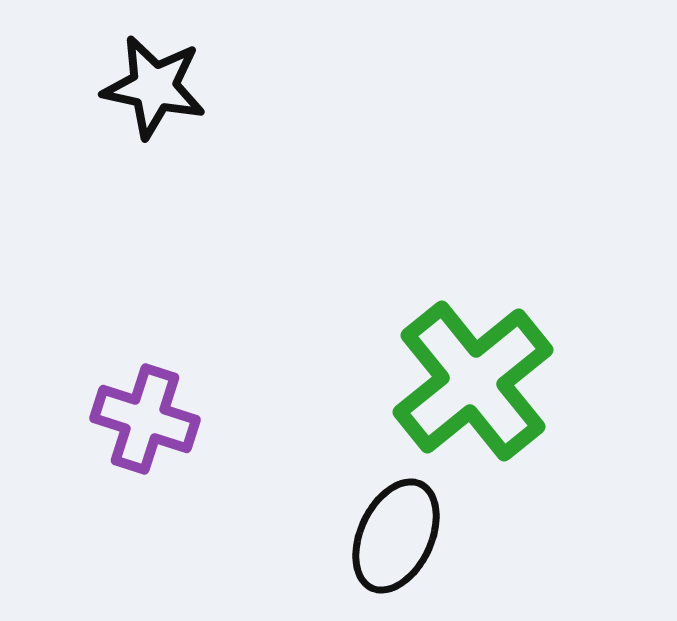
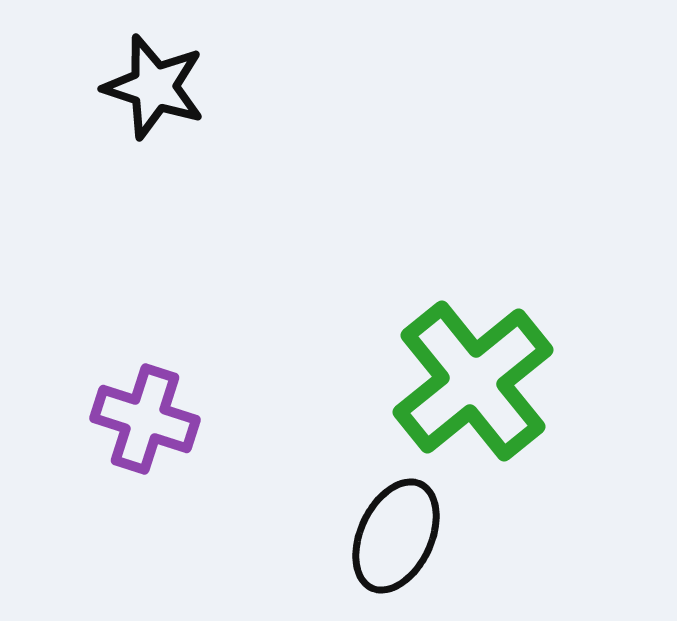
black star: rotated 6 degrees clockwise
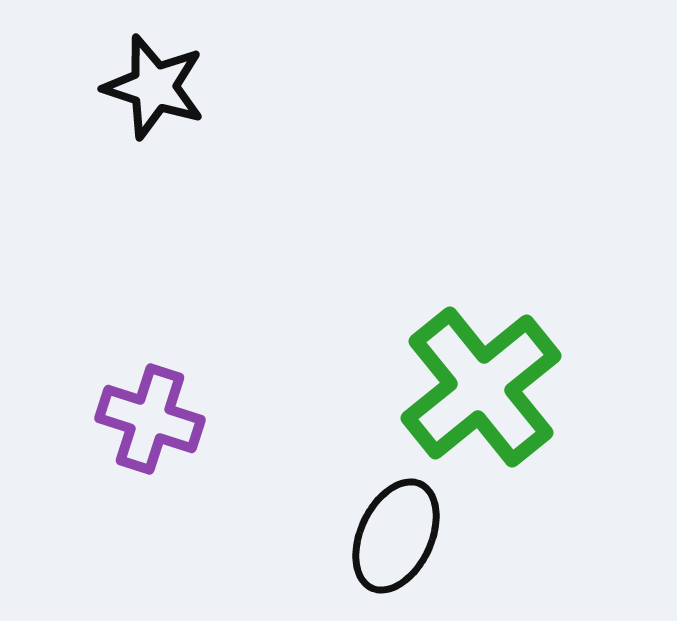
green cross: moved 8 px right, 6 px down
purple cross: moved 5 px right
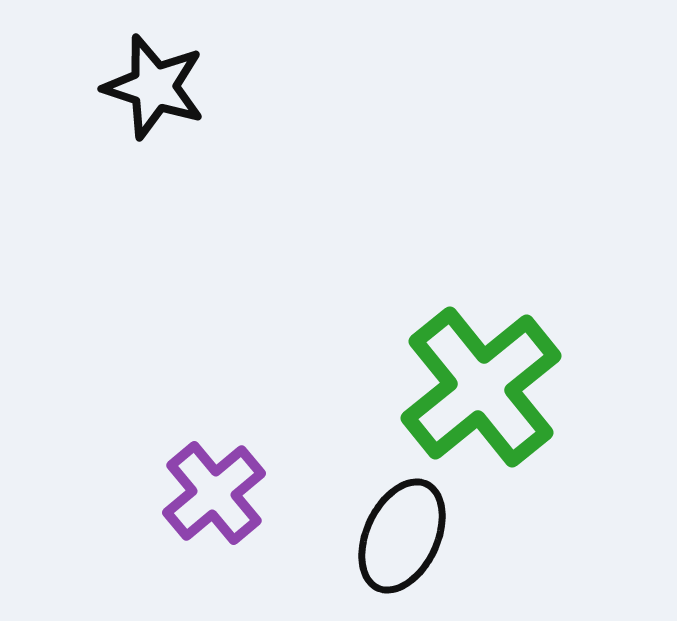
purple cross: moved 64 px right, 74 px down; rotated 32 degrees clockwise
black ellipse: moved 6 px right
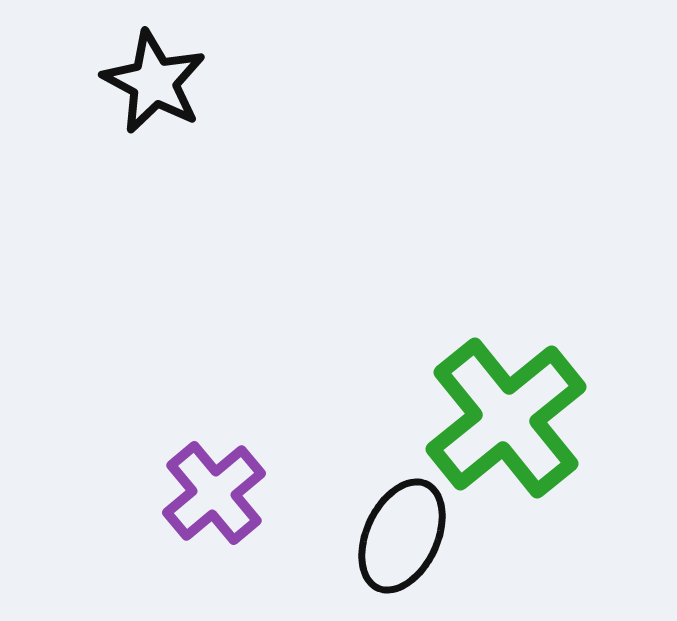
black star: moved 5 px up; rotated 10 degrees clockwise
green cross: moved 25 px right, 31 px down
